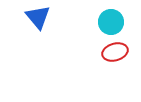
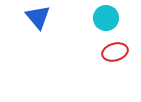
cyan circle: moved 5 px left, 4 px up
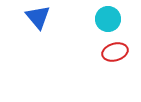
cyan circle: moved 2 px right, 1 px down
